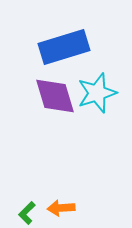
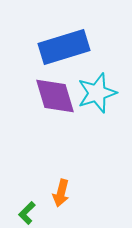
orange arrow: moved 15 px up; rotated 72 degrees counterclockwise
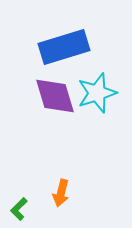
green L-shape: moved 8 px left, 4 px up
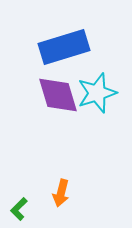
purple diamond: moved 3 px right, 1 px up
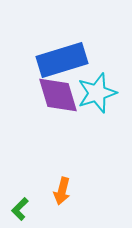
blue rectangle: moved 2 px left, 13 px down
orange arrow: moved 1 px right, 2 px up
green L-shape: moved 1 px right
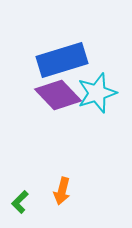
purple diamond: rotated 27 degrees counterclockwise
green L-shape: moved 7 px up
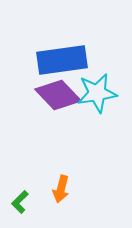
blue rectangle: rotated 9 degrees clockwise
cyan star: rotated 9 degrees clockwise
orange arrow: moved 1 px left, 2 px up
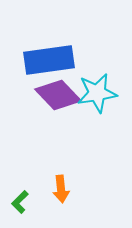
blue rectangle: moved 13 px left
orange arrow: rotated 20 degrees counterclockwise
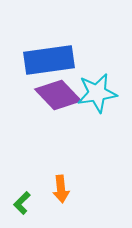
green L-shape: moved 2 px right, 1 px down
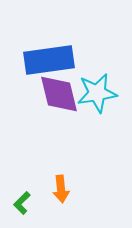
purple diamond: moved 1 px right, 1 px up; rotated 30 degrees clockwise
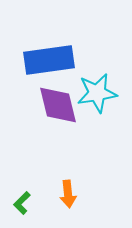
purple diamond: moved 1 px left, 11 px down
orange arrow: moved 7 px right, 5 px down
